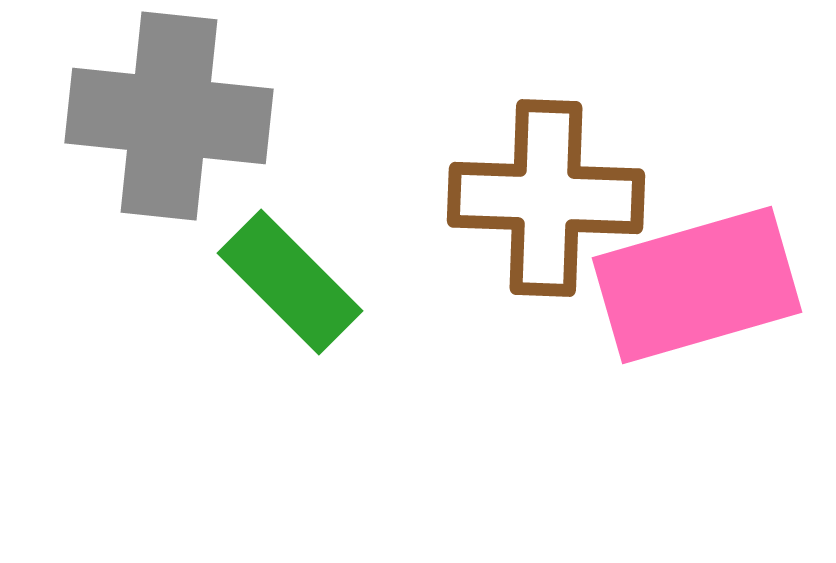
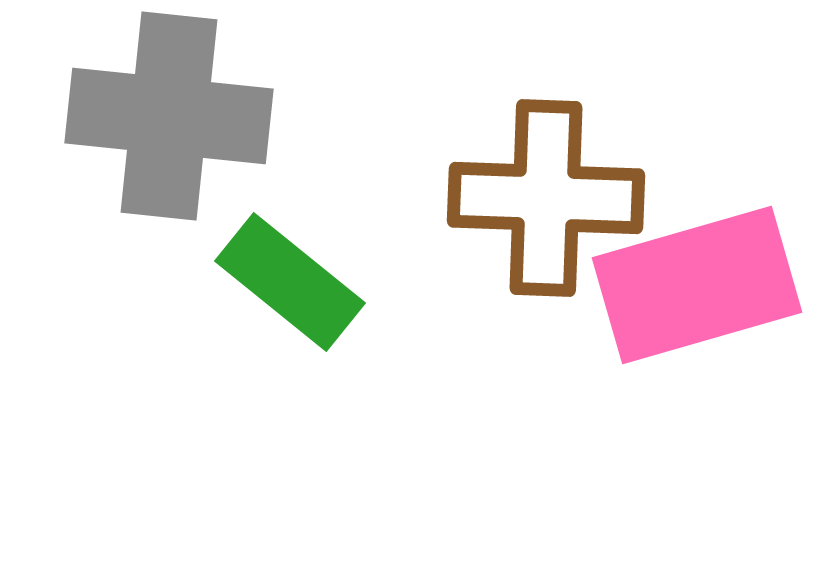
green rectangle: rotated 6 degrees counterclockwise
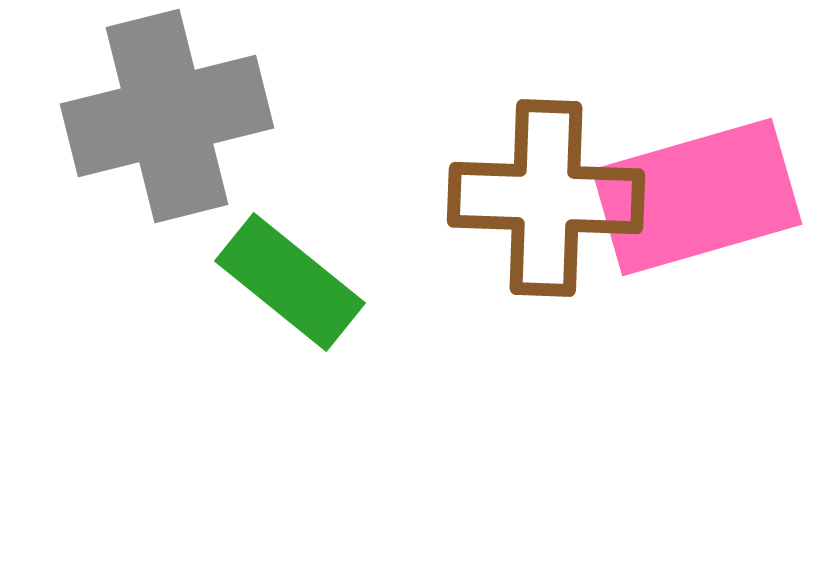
gray cross: moved 2 px left; rotated 20 degrees counterclockwise
pink rectangle: moved 88 px up
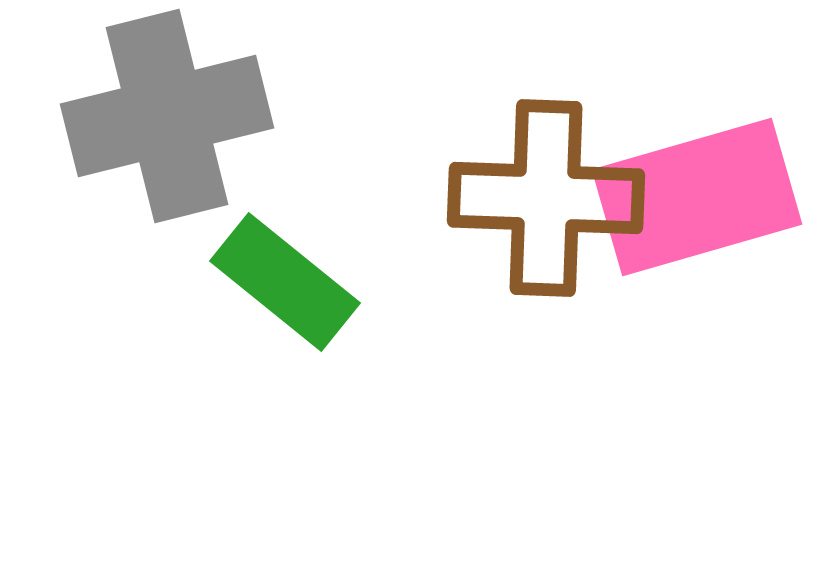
green rectangle: moved 5 px left
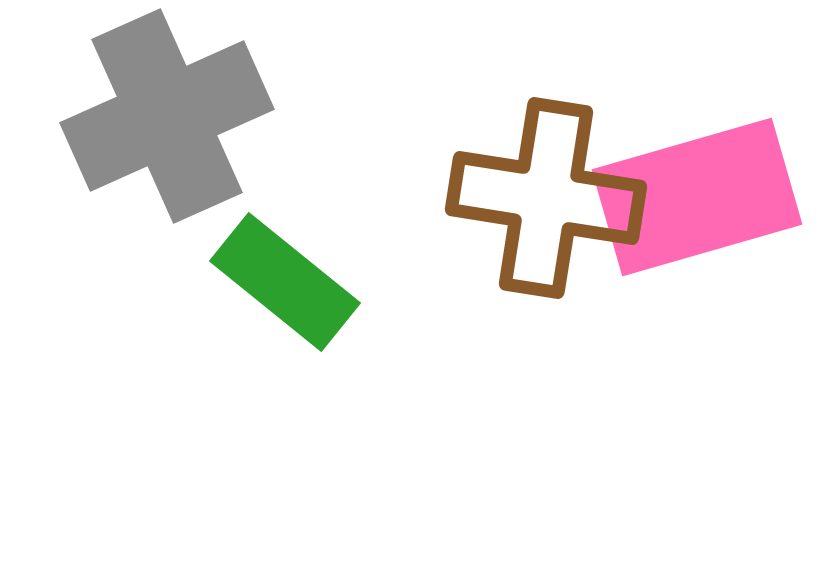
gray cross: rotated 10 degrees counterclockwise
brown cross: rotated 7 degrees clockwise
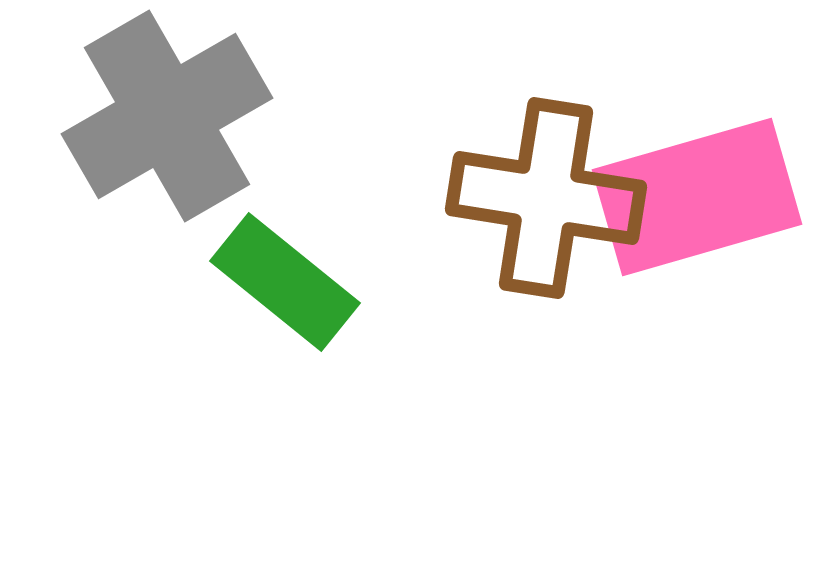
gray cross: rotated 6 degrees counterclockwise
